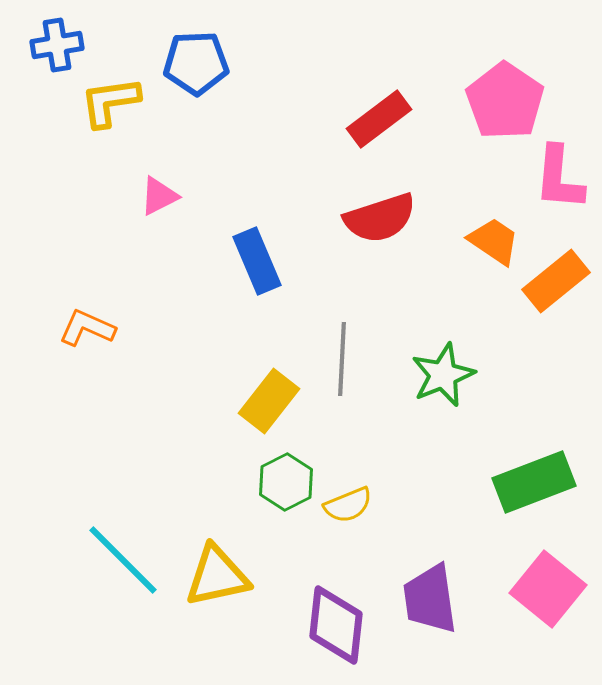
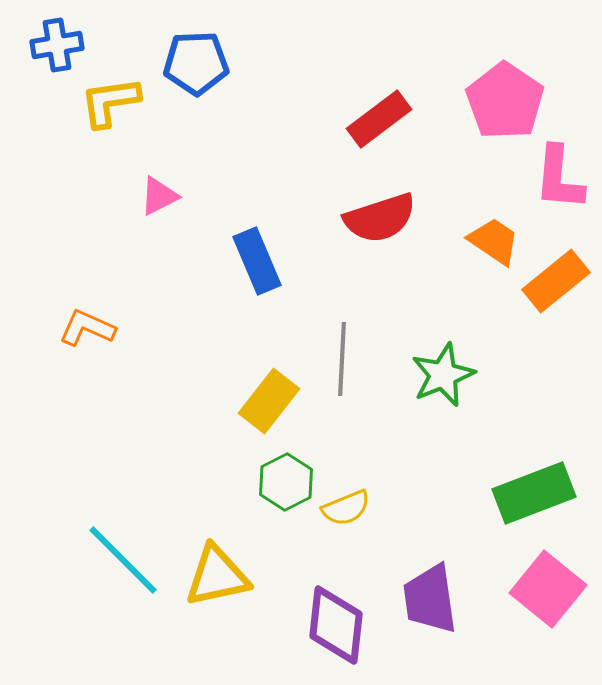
green rectangle: moved 11 px down
yellow semicircle: moved 2 px left, 3 px down
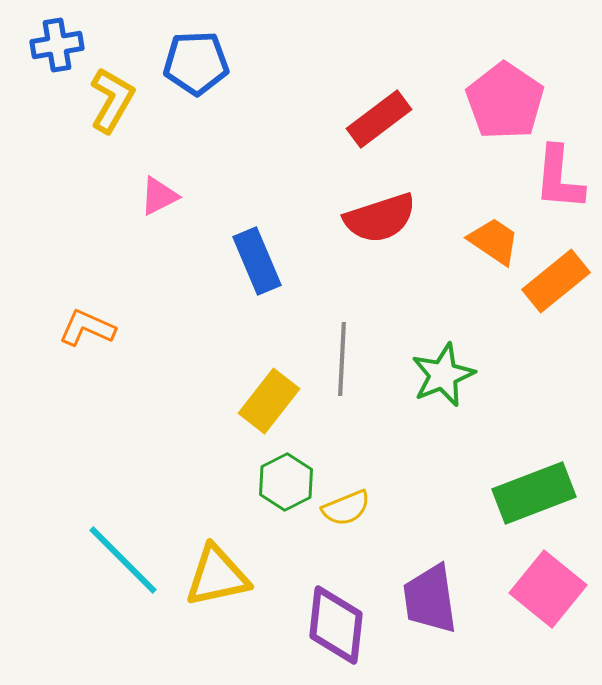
yellow L-shape: moved 2 px right, 2 px up; rotated 128 degrees clockwise
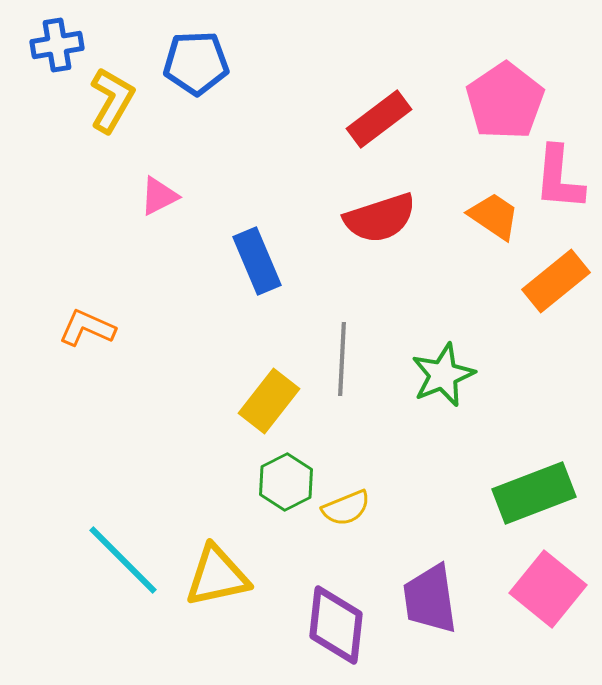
pink pentagon: rotated 4 degrees clockwise
orange trapezoid: moved 25 px up
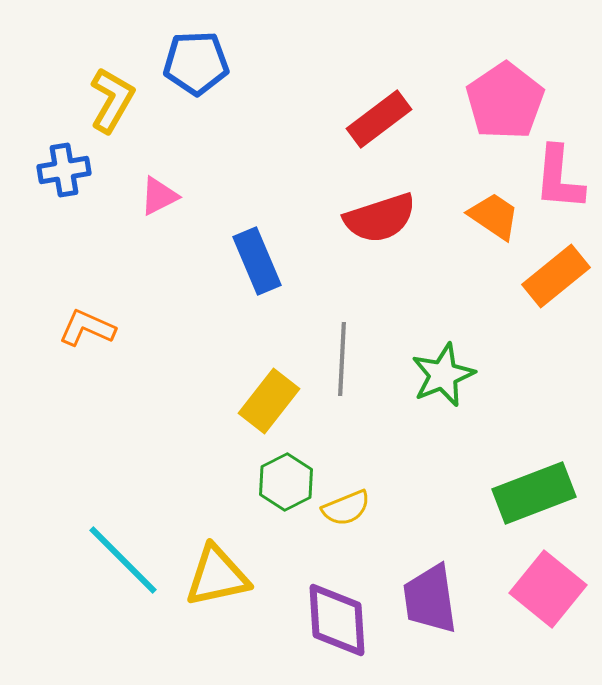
blue cross: moved 7 px right, 125 px down
orange rectangle: moved 5 px up
purple diamond: moved 1 px right, 5 px up; rotated 10 degrees counterclockwise
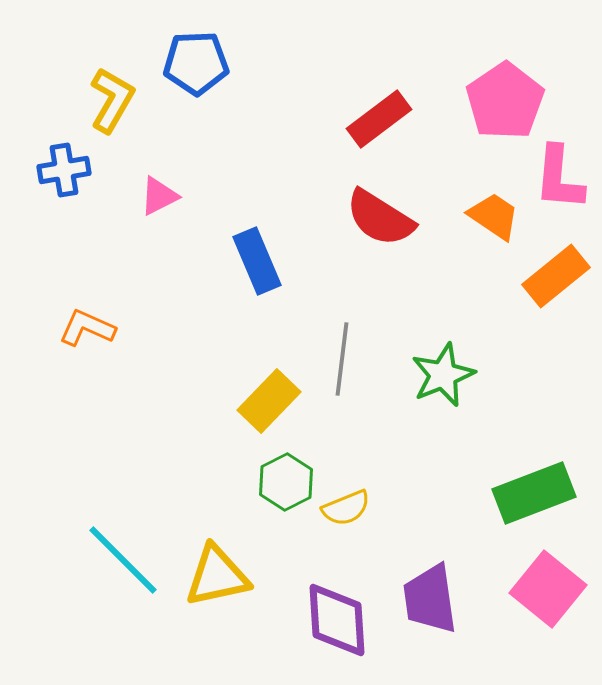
red semicircle: rotated 50 degrees clockwise
gray line: rotated 4 degrees clockwise
yellow rectangle: rotated 6 degrees clockwise
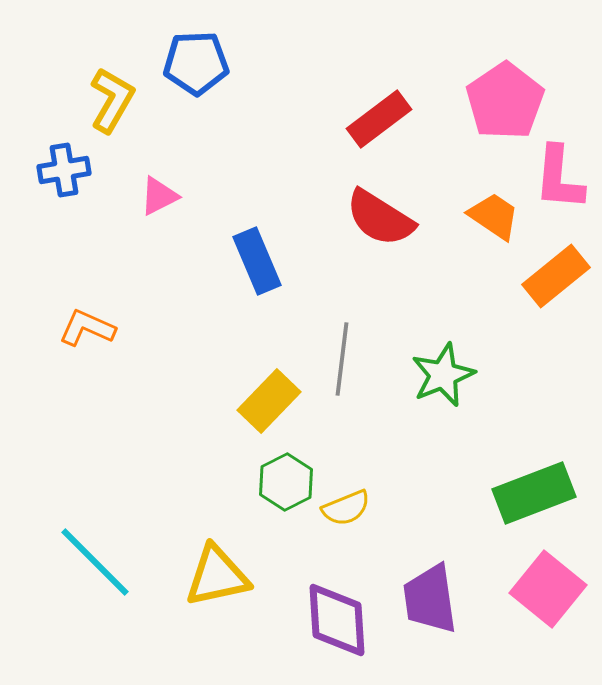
cyan line: moved 28 px left, 2 px down
